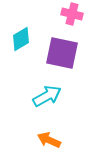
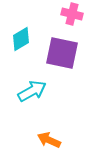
cyan arrow: moved 15 px left, 5 px up
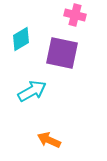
pink cross: moved 3 px right, 1 px down
